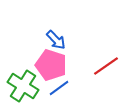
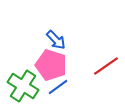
blue line: moved 1 px left, 1 px up
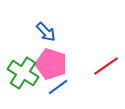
blue arrow: moved 10 px left, 8 px up
pink pentagon: moved 1 px up
green cross: moved 13 px up
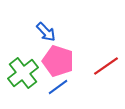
pink pentagon: moved 7 px right, 3 px up
green cross: rotated 20 degrees clockwise
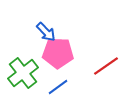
pink pentagon: moved 8 px up; rotated 16 degrees counterclockwise
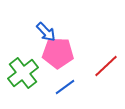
red line: rotated 8 degrees counterclockwise
blue line: moved 7 px right
